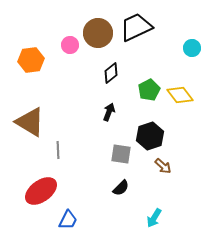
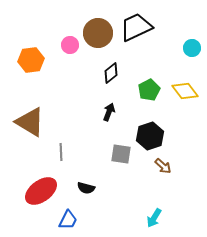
yellow diamond: moved 5 px right, 4 px up
gray line: moved 3 px right, 2 px down
black semicircle: moved 35 px left; rotated 60 degrees clockwise
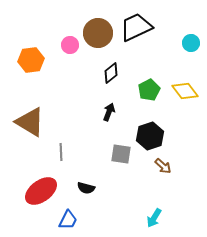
cyan circle: moved 1 px left, 5 px up
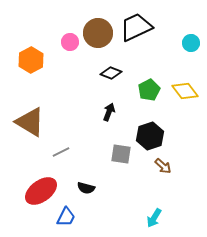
pink circle: moved 3 px up
orange hexagon: rotated 20 degrees counterclockwise
black diamond: rotated 60 degrees clockwise
gray line: rotated 66 degrees clockwise
blue trapezoid: moved 2 px left, 3 px up
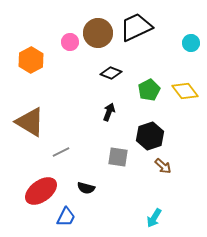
gray square: moved 3 px left, 3 px down
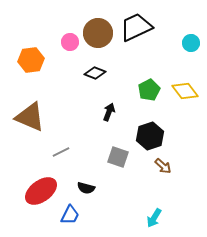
orange hexagon: rotated 20 degrees clockwise
black diamond: moved 16 px left
brown triangle: moved 5 px up; rotated 8 degrees counterclockwise
gray square: rotated 10 degrees clockwise
blue trapezoid: moved 4 px right, 2 px up
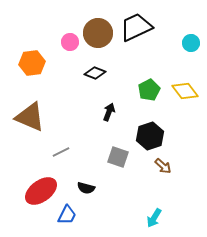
orange hexagon: moved 1 px right, 3 px down
blue trapezoid: moved 3 px left
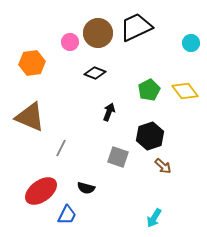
gray line: moved 4 px up; rotated 36 degrees counterclockwise
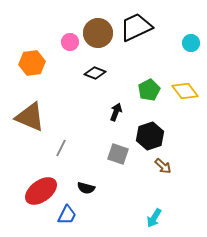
black arrow: moved 7 px right
gray square: moved 3 px up
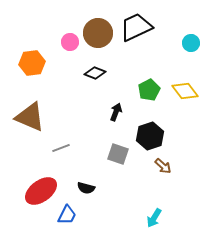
gray line: rotated 42 degrees clockwise
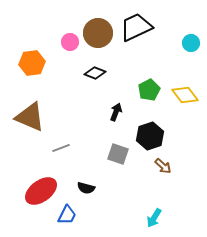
yellow diamond: moved 4 px down
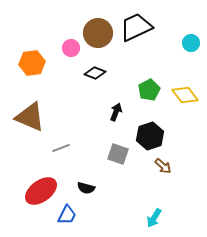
pink circle: moved 1 px right, 6 px down
